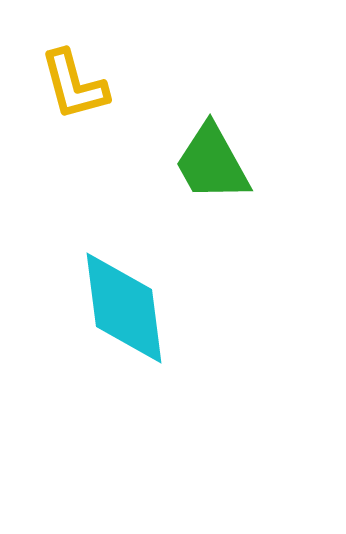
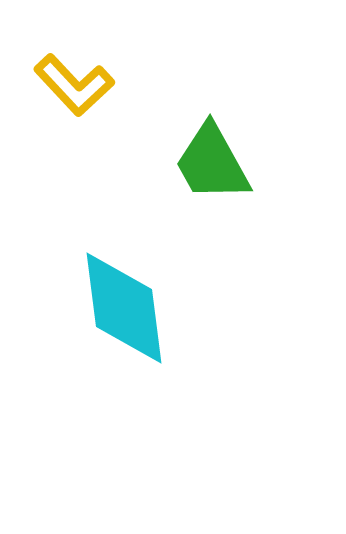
yellow L-shape: rotated 28 degrees counterclockwise
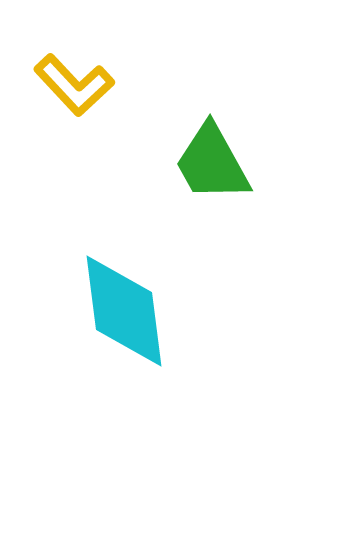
cyan diamond: moved 3 px down
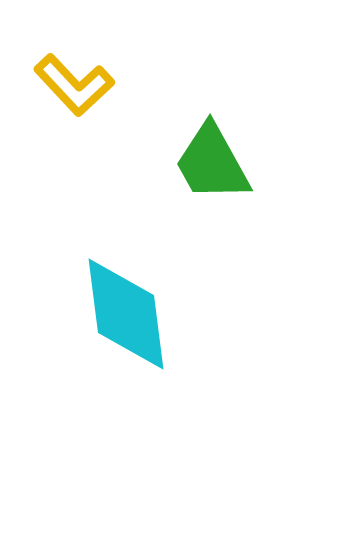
cyan diamond: moved 2 px right, 3 px down
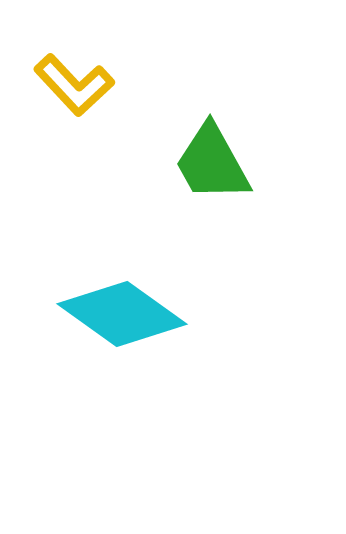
cyan diamond: moved 4 px left; rotated 47 degrees counterclockwise
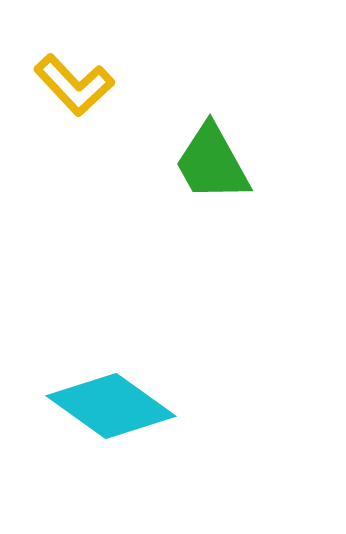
cyan diamond: moved 11 px left, 92 px down
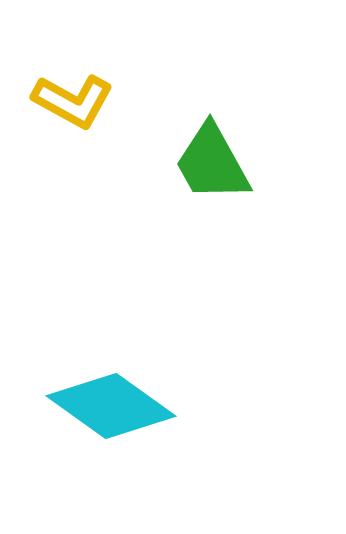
yellow L-shape: moved 1 px left, 16 px down; rotated 18 degrees counterclockwise
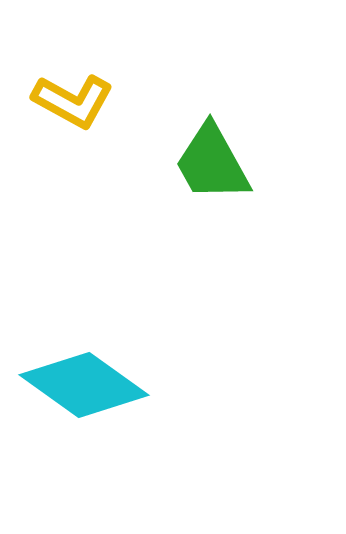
cyan diamond: moved 27 px left, 21 px up
